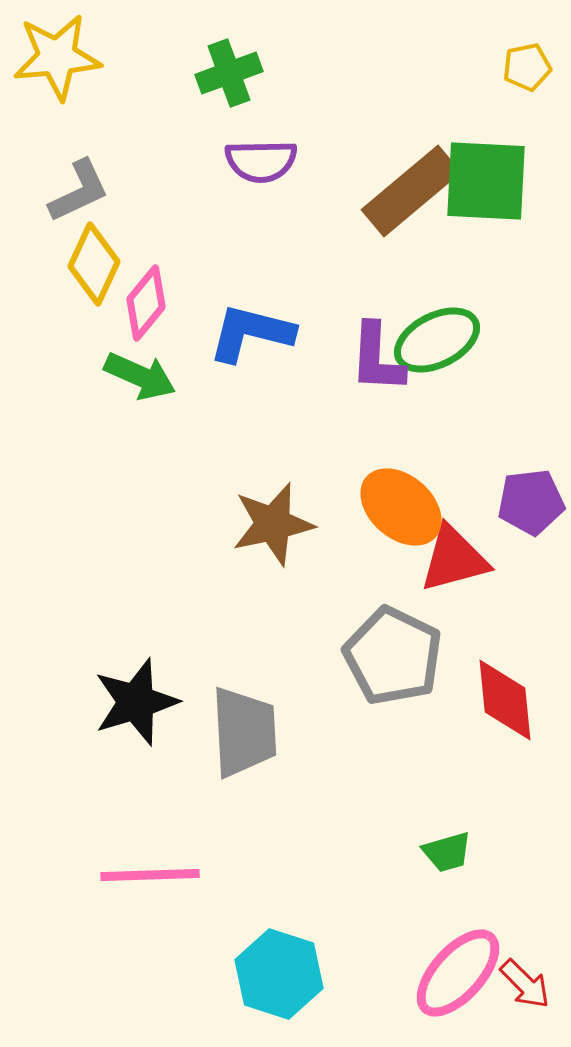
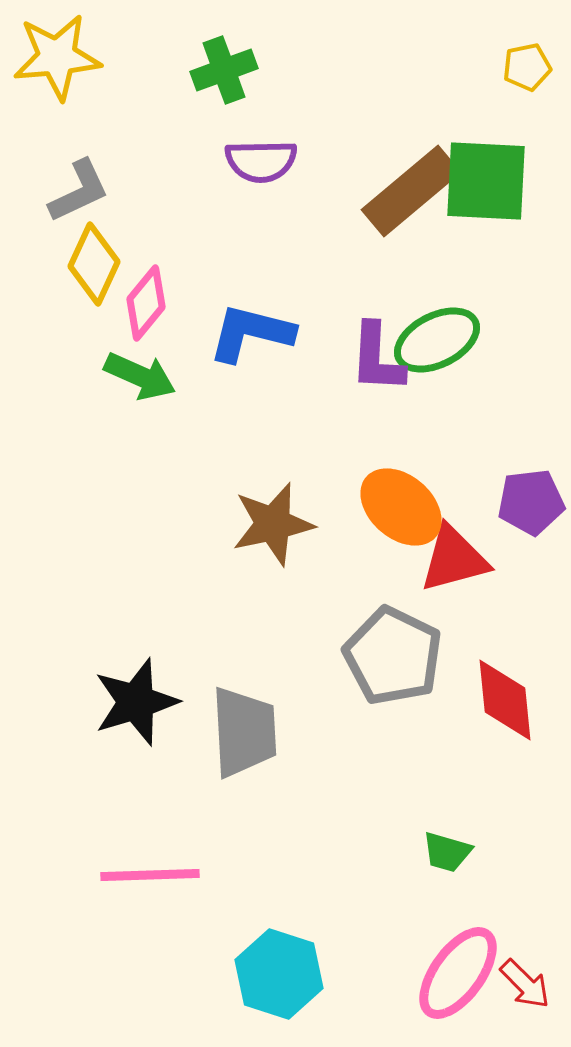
green cross: moved 5 px left, 3 px up
green trapezoid: rotated 32 degrees clockwise
pink ellipse: rotated 6 degrees counterclockwise
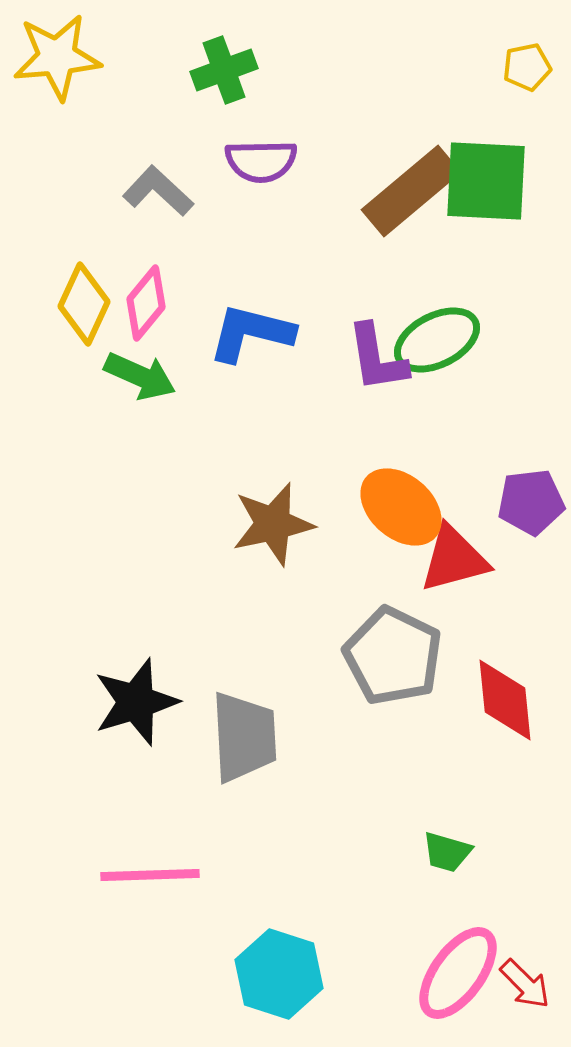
gray L-shape: moved 79 px right; rotated 112 degrees counterclockwise
yellow diamond: moved 10 px left, 40 px down
purple L-shape: rotated 12 degrees counterclockwise
gray trapezoid: moved 5 px down
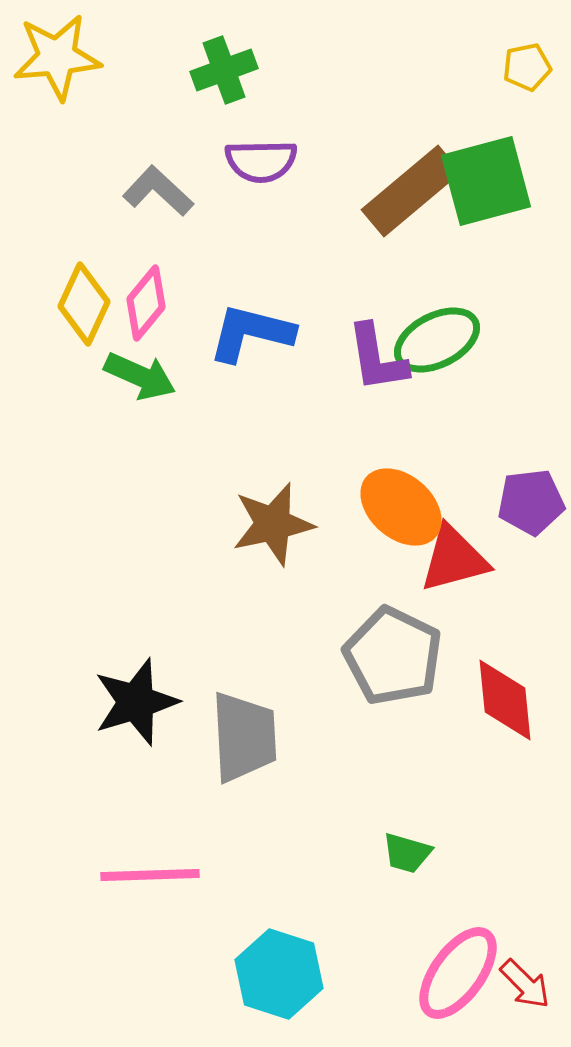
green square: rotated 18 degrees counterclockwise
green trapezoid: moved 40 px left, 1 px down
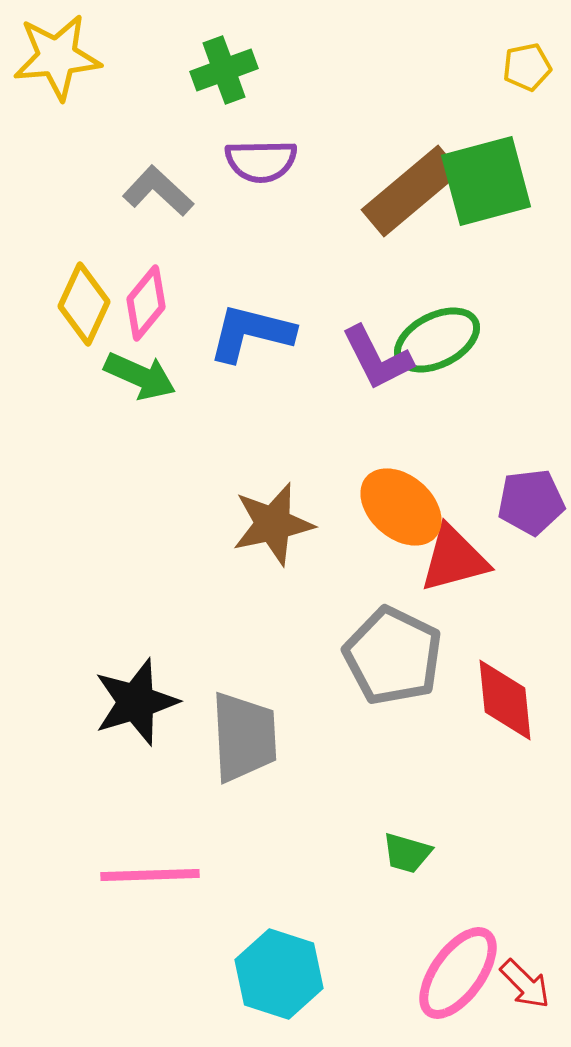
purple L-shape: rotated 18 degrees counterclockwise
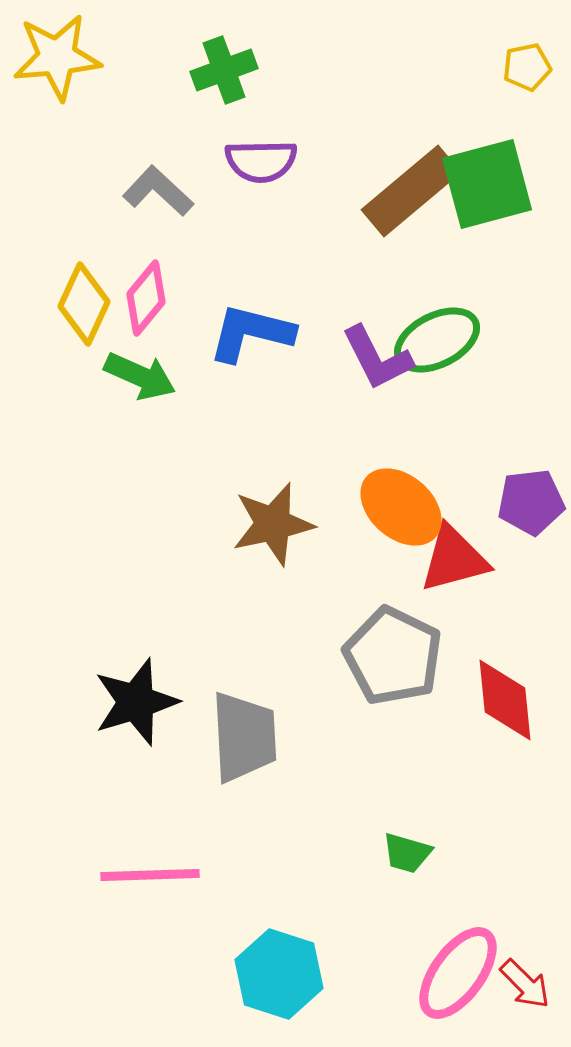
green square: moved 1 px right, 3 px down
pink diamond: moved 5 px up
